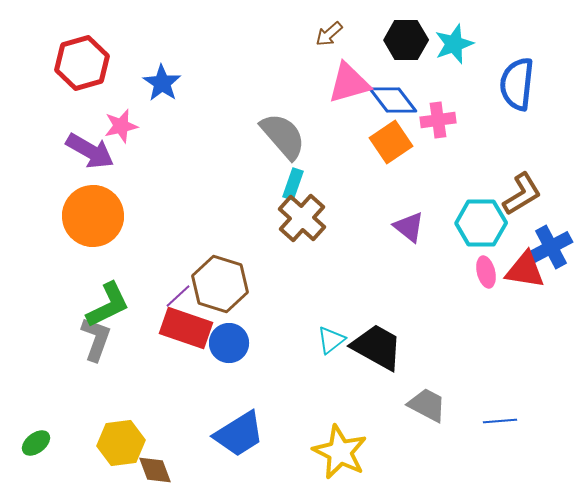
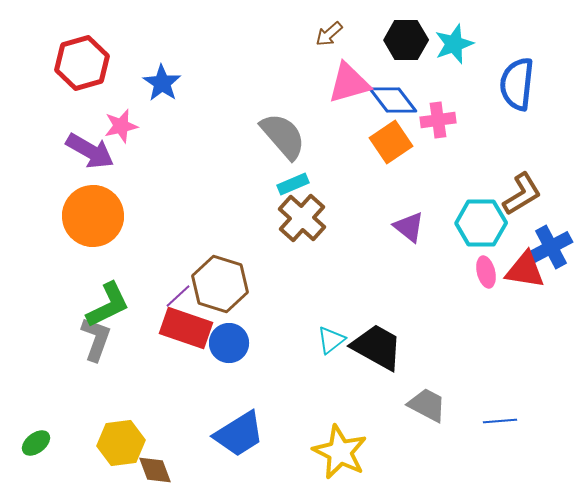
cyan rectangle: rotated 48 degrees clockwise
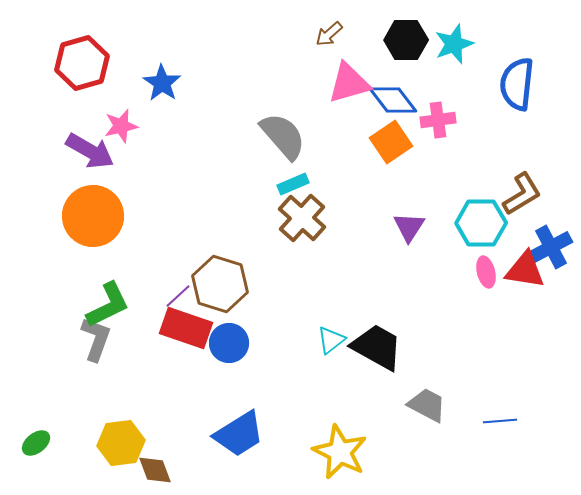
purple triangle: rotated 24 degrees clockwise
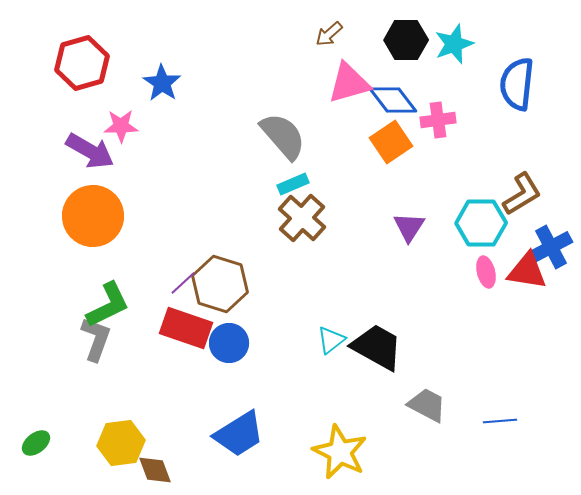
pink star: rotated 12 degrees clockwise
red triangle: moved 2 px right, 1 px down
purple line: moved 5 px right, 13 px up
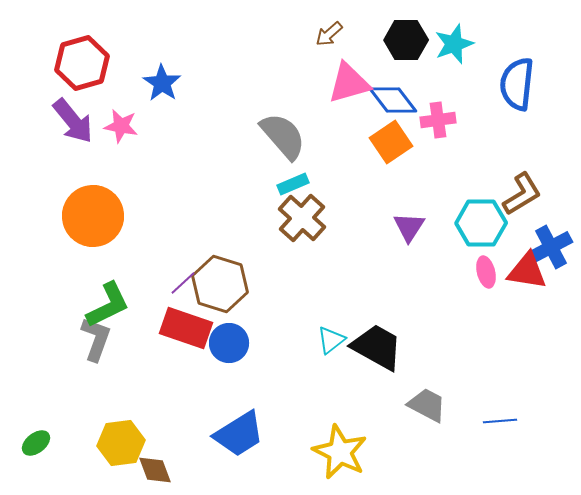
pink star: rotated 12 degrees clockwise
purple arrow: moved 17 px left, 30 px up; rotated 21 degrees clockwise
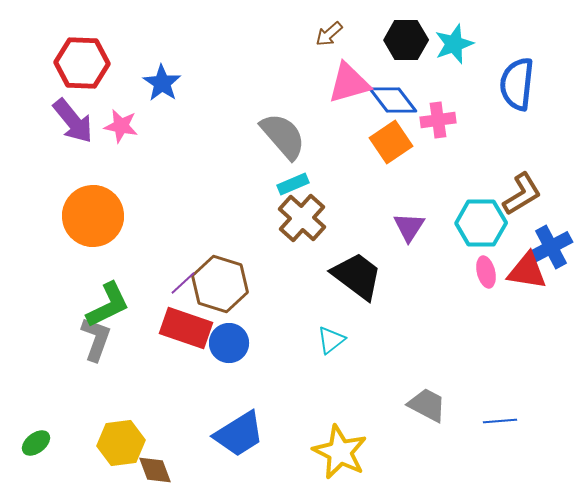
red hexagon: rotated 18 degrees clockwise
black trapezoid: moved 20 px left, 71 px up; rotated 8 degrees clockwise
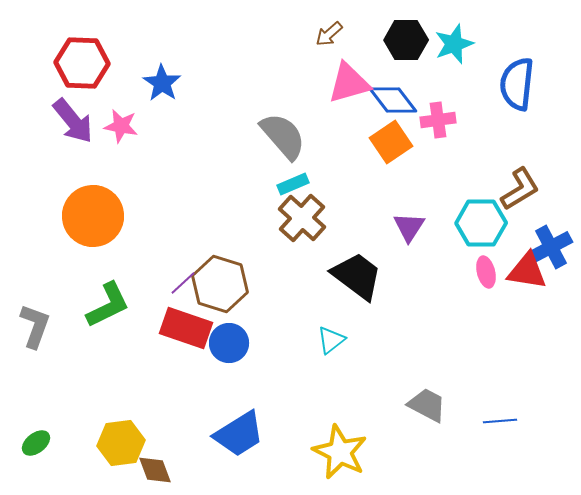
brown L-shape: moved 2 px left, 5 px up
gray L-shape: moved 61 px left, 13 px up
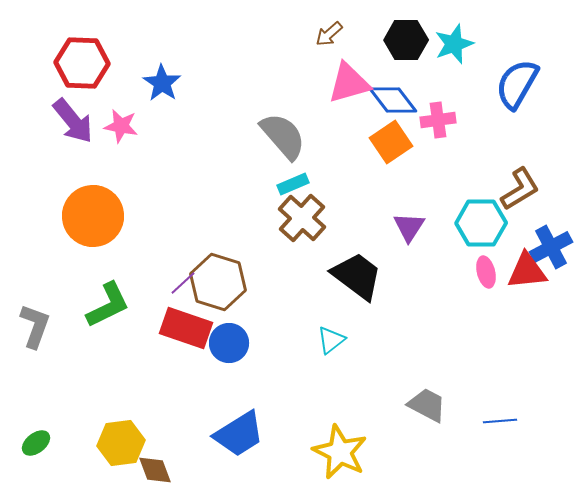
blue semicircle: rotated 24 degrees clockwise
red triangle: rotated 15 degrees counterclockwise
brown hexagon: moved 2 px left, 2 px up
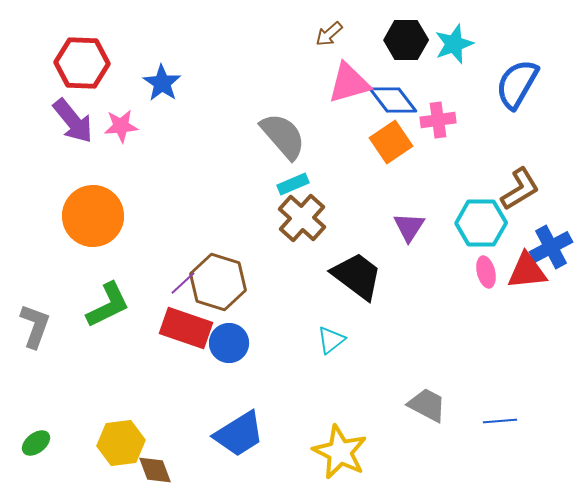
pink star: rotated 16 degrees counterclockwise
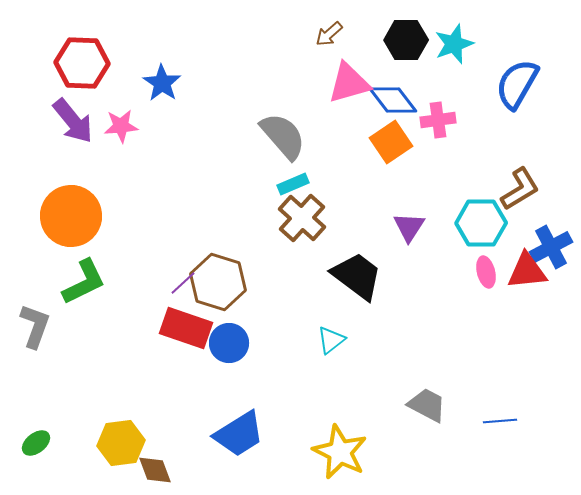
orange circle: moved 22 px left
green L-shape: moved 24 px left, 23 px up
